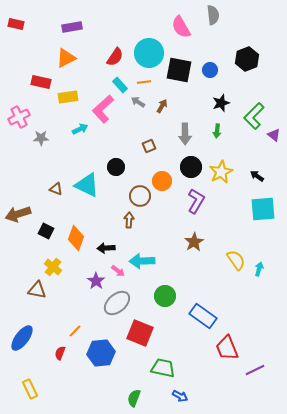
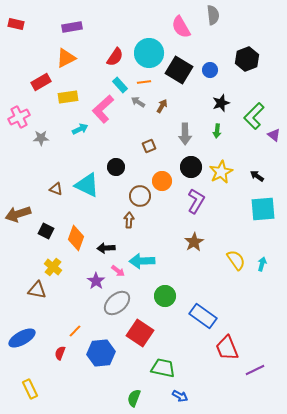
black square at (179, 70): rotated 20 degrees clockwise
red rectangle at (41, 82): rotated 42 degrees counterclockwise
cyan arrow at (259, 269): moved 3 px right, 5 px up
red square at (140, 333): rotated 12 degrees clockwise
blue ellipse at (22, 338): rotated 24 degrees clockwise
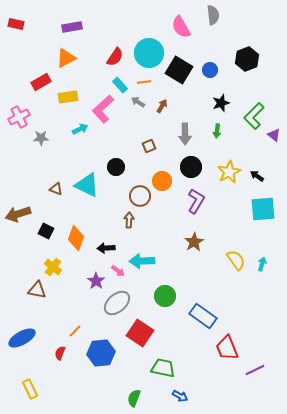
yellow star at (221, 172): moved 8 px right
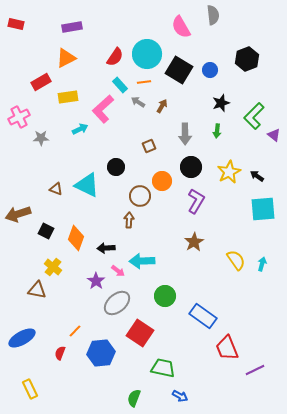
cyan circle at (149, 53): moved 2 px left, 1 px down
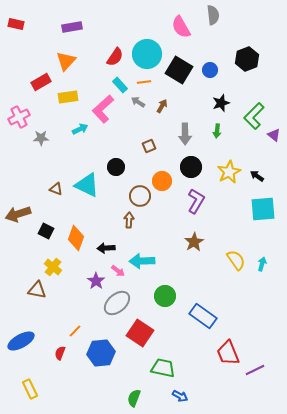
orange triangle at (66, 58): moved 3 px down; rotated 20 degrees counterclockwise
blue ellipse at (22, 338): moved 1 px left, 3 px down
red trapezoid at (227, 348): moved 1 px right, 5 px down
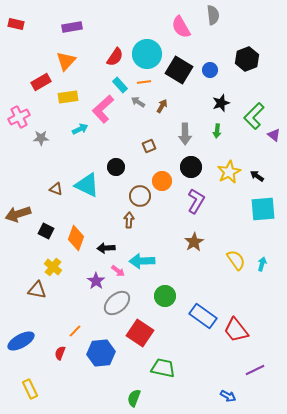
red trapezoid at (228, 353): moved 8 px right, 23 px up; rotated 16 degrees counterclockwise
blue arrow at (180, 396): moved 48 px right
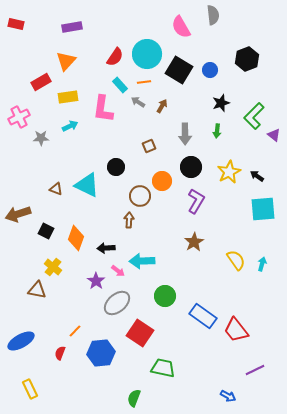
pink L-shape at (103, 109): rotated 40 degrees counterclockwise
cyan arrow at (80, 129): moved 10 px left, 3 px up
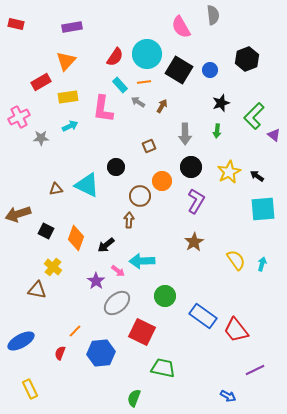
brown triangle at (56, 189): rotated 32 degrees counterclockwise
black arrow at (106, 248): moved 3 px up; rotated 36 degrees counterclockwise
red square at (140, 333): moved 2 px right, 1 px up; rotated 8 degrees counterclockwise
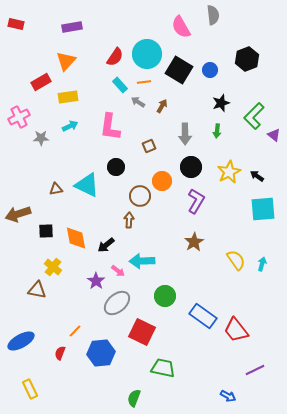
pink L-shape at (103, 109): moved 7 px right, 18 px down
black square at (46, 231): rotated 28 degrees counterclockwise
orange diamond at (76, 238): rotated 30 degrees counterclockwise
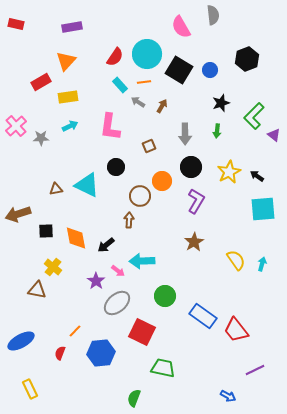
pink cross at (19, 117): moved 3 px left, 9 px down; rotated 15 degrees counterclockwise
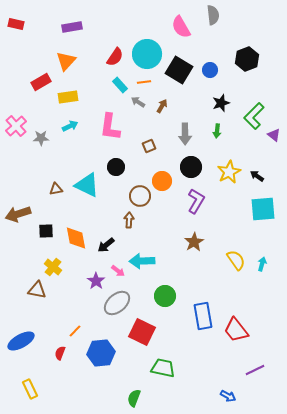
blue rectangle at (203, 316): rotated 44 degrees clockwise
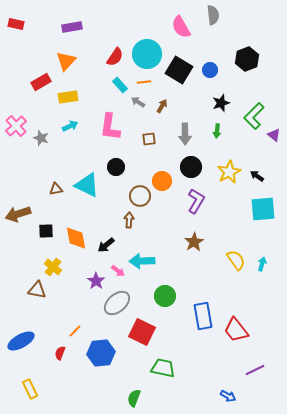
gray star at (41, 138): rotated 21 degrees clockwise
brown square at (149, 146): moved 7 px up; rotated 16 degrees clockwise
